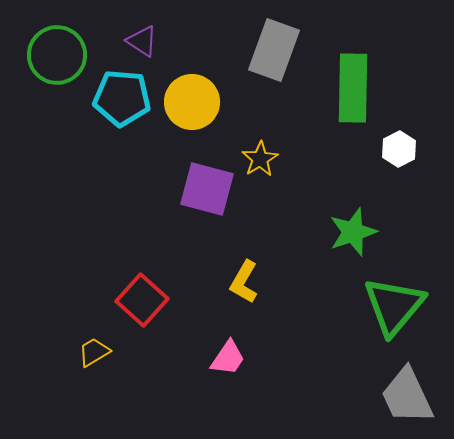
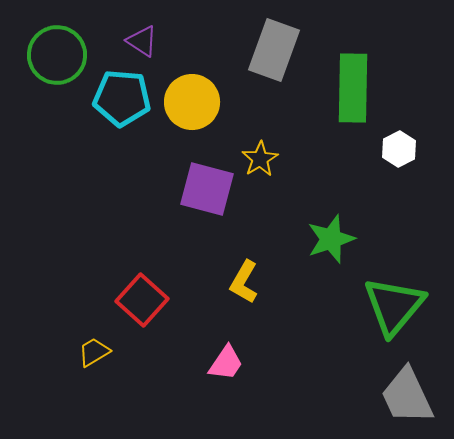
green star: moved 22 px left, 7 px down
pink trapezoid: moved 2 px left, 5 px down
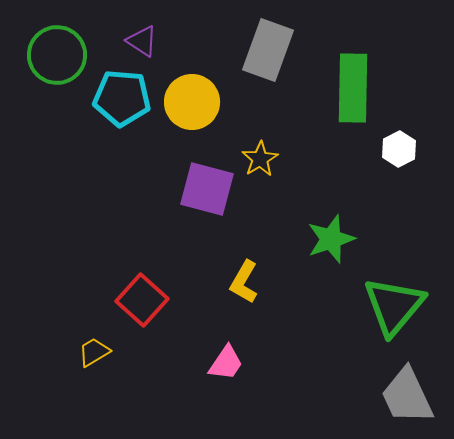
gray rectangle: moved 6 px left
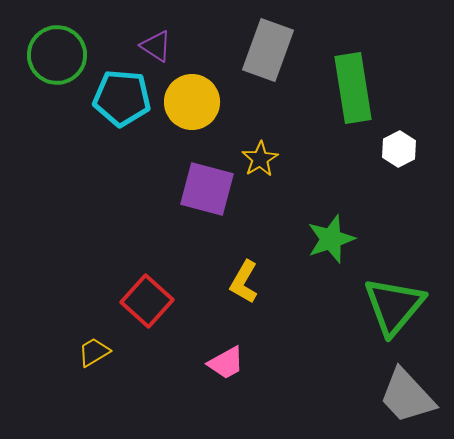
purple triangle: moved 14 px right, 5 px down
green rectangle: rotated 10 degrees counterclockwise
red square: moved 5 px right, 1 px down
pink trapezoid: rotated 27 degrees clockwise
gray trapezoid: rotated 18 degrees counterclockwise
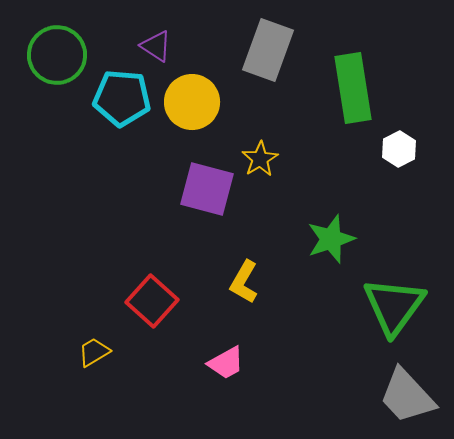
red square: moved 5 px right
green triangle: rotated 4 degrees counterclockwise
